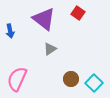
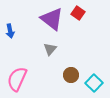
purple triangle: moved 8 px right
gray triangle: rotated 16 degrees counterclockwise
brown circle: moved 4 px up
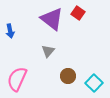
gray triangle: moved 2 px left, 2 px down
brown circle: moved 3 px left, 1 px down
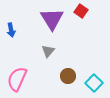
red square: moved 3 px right, 2 px up
purple triangle: rotated 20 degrees clockwise
blue arrow: moved 1 px right, 1 px up
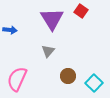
blue arrow: moved 1 px left; rotated 72 degrees counterclockwise
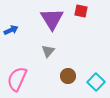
red square: rotated 24 degrees counterclockwise
blue arrow: moved 1 px right; rotated 32 degrees counterclockwise
cyan square: moved 2 px right, 1 px up
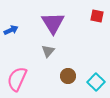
red square: moved 16 px right, 5 px down
purple triangle: moved 1 px right, 4 px down
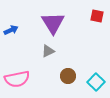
gray triangle: rotated 24 degrees clockwise
pink semicircle: rotated 125 degrees counterclockwise
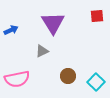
red square: rotated 16 degrees counterclockwise
gray triangle: moved 6 px left
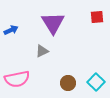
red square: moved 1 px down
brown circle: moved 7 px down
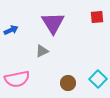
cyan square: moved 2 px right, 3 px up
